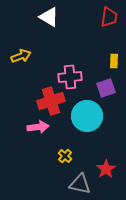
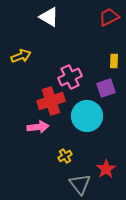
red trapezoid: rotated 125 degrees counterclockwise
pink cross: rotated 20 degrees counterclockwise
yellow cross: rotated 16 degrees clockwise
gray triangle: rotated 40 degrees clockwise
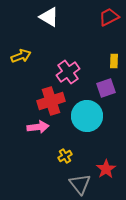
pink cross: moved 2 px left, 5 px up; rotated 10 degrees counterclockwise
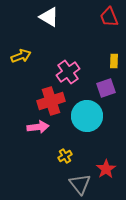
red trapezoid: rotated 85 degrees counterclockwise
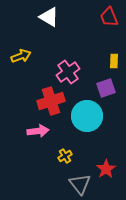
pink arrow: moved 4 px down
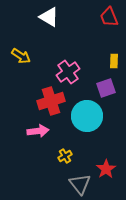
yellow arrow: rotated 54 degrees clockwise
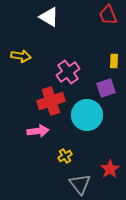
red trapezoid: moved 1 px left, 2 px up
yellow arrow: rotated 24 degrees counterclockwise
cyan circle: moved 1 px up
red star: moved 4 px right
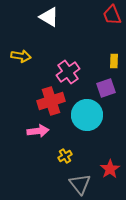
red trapezoid: moved 4 px right
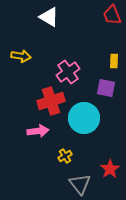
purple square: rotated 30 degrees clockwise
cyan circle: moved 3 px left, 3 px down
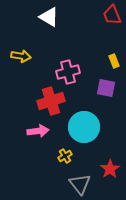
yellow rectangle: rotated 24 degrees counterclockwise
pink cross: rotated 20 degrees clockwise
cyan circle: moved 9 px down
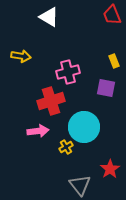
yellow cross: moved 1 px right, 9 px up
gray triangle: moved 1 px down
